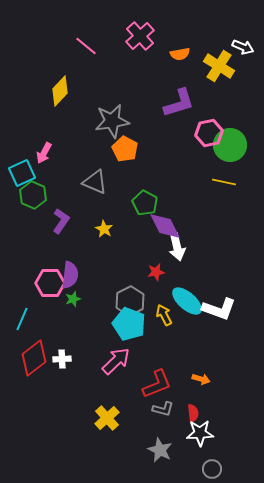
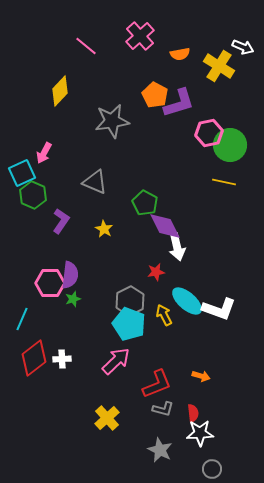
orange pentagon at (125, 149): moved 30 px right, 54 px up
orange arrow at (201, 379): moved 3 px up
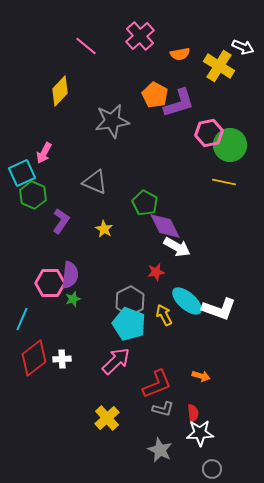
white arrow at (177, 247): rotated 48 degrees counterclockwise
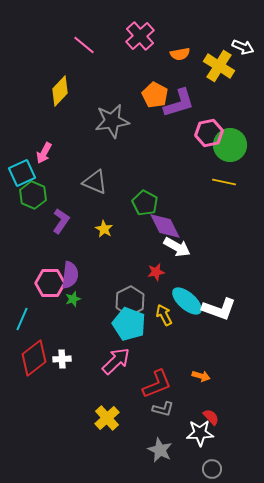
pink line at (86, 46): moved 2 px left, 1 px up
red semicircle at (193, 413): moved 18 px right, 4 px down; rotated 36 degrees counterclockwise
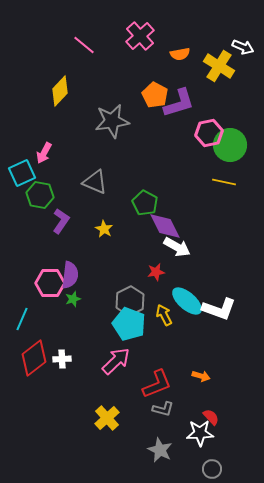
green hexagon at (33, 195): moved 7 px right; rotated 12 degrees counterclockwise
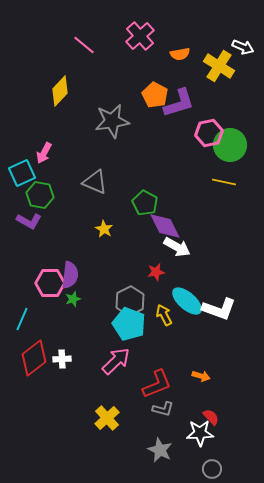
purple L-shape at (61, 221): moved 32 px left; rotated 85 degrees clockwise
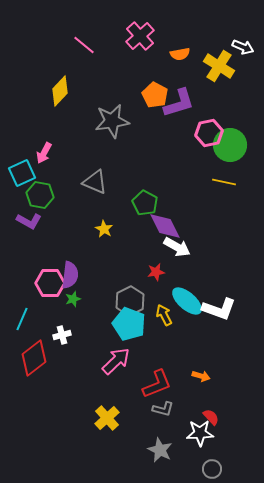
white cross at (62, 359): moved 24 px up; rotated 12 degrees counterclockwise
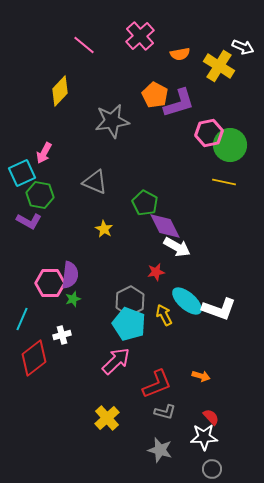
gray L-shape at (163, 409): moved 2 px right, 3 px down
white star at (200, 433): moved 4 px right, 4 px down
gray star at (160, 450): rotated 10 degrees counterclockwise
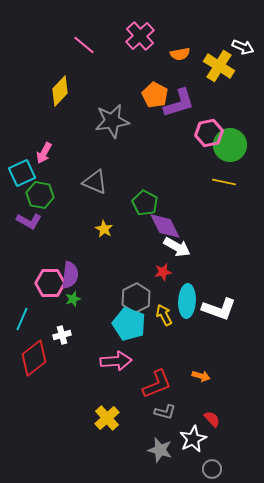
red star at (156, 272): moved 7 px right
gray hexagon at (130, 301): moved 6 px right, 3 px up
cyan ellipse at (187, 301): rotated 52 degrees clockwise
pink arrow at (116, 361): rotated 40 degrees clockwise
red semicircle at (211, 417): moved 1 px right, 2 px down
white star at (204, 437): moved 11 px left, 2 px down; rotated 24 degrees counterclockwise
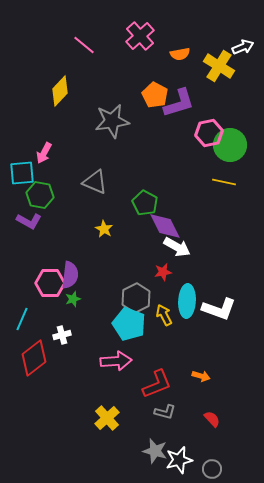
white arrow at (243, 47): rotated 45 degrees counterclockwise
cyan square at (22, 173): rotated 20 degrees clockwise
white star at (193, 439): moved 14 px left, 21 px down; rotated 12 degrees clockwise
gray star at (160, 450): moved 5 px left, 1 px down
